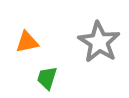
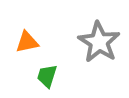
green trapezoid: moved 2 px up
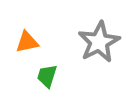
gray star: rotated 12 degrees clockwise
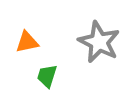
gray star: rotated 18 degrees counterclockwise
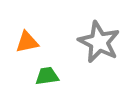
green trapezoid: rotated 65 degrees clockwise
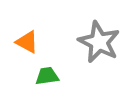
orange triangle: rotated 40 degrees clockwise
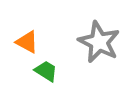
green trapezoid: moved 1 px left, 5 px up; rotated 40 degrees clockwise
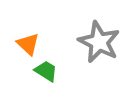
orange triangle: moved 1 px right, 2 px down; rotated 15 degrees clockwise
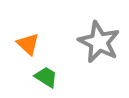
green trapezoid: moved 6 px down
